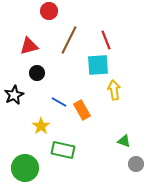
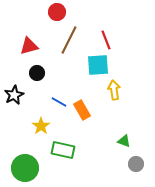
red circle: moved 8 px right, 1 px down
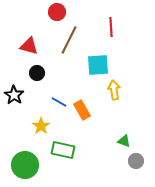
red line: moved 5 px right, 13 px up; rotated 18 degrees clockwise
red triangle: rotated 30 degrees clockwise
black star: rotated 12 degrees counterclockwise
gray circle: moved 3 px up
green circle: moved 3 px up
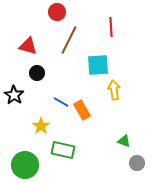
red triangle: moved 1 px left
blue line: moved 2 px right
gray circle: moved 1 px right, 2 px down
